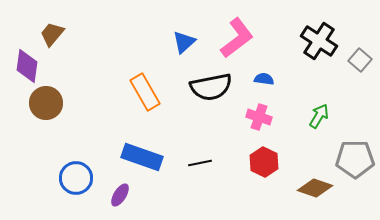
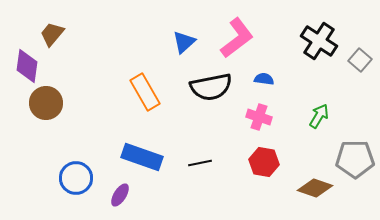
red hexagon: rotated 16 degrees counterclockwise
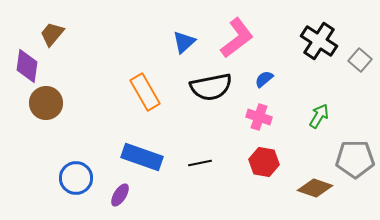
blue semicircle: rotated 48 degrees counterclockwise
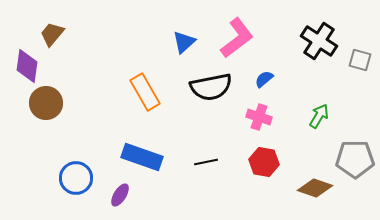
gray square: rotated 25 degrees counterclockwise
black line: moved 6 px right, 1 px up
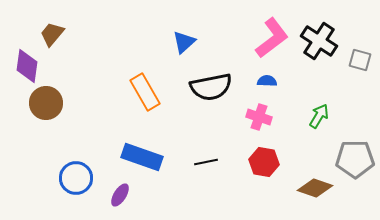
pink L-shape: moved 35 px right
blue semicircle: moved 3 px right, 2 px down; rotated 42 degrees clockwise
